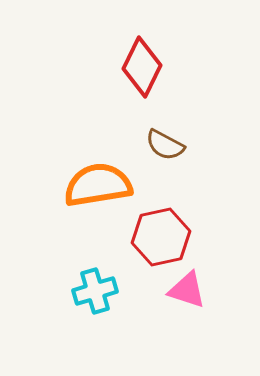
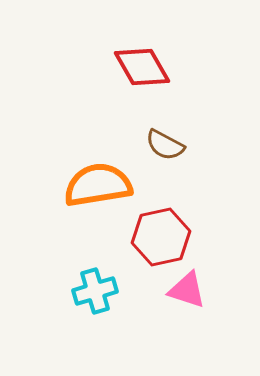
red diamond: rotated 56 degrees counterclockwise
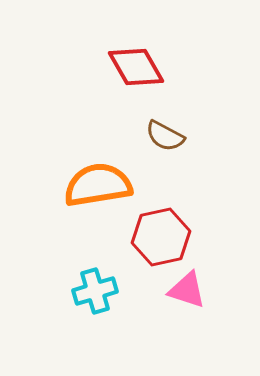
red diamond: moved 6 px left
brown semicircle: moved 9 px up
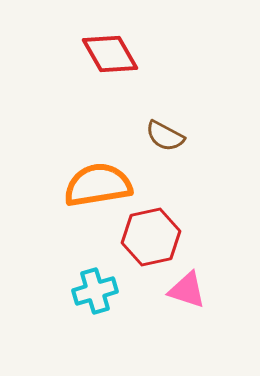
red diamond: moved 26 px left, 13 px up
red hexagon: moved 10 px left
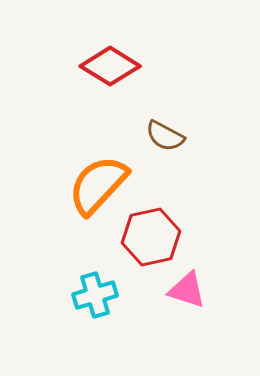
red diamond: moved 12 px down; rotated 28 degrees counterclockwise
orange semicircle: rotated 38 degrees counterclockwise
cyan cross: moved 4 px down
